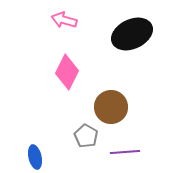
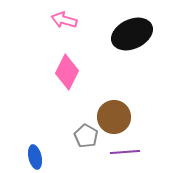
brown circle: moved 3 px right, 10 px down
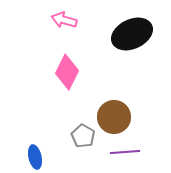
gray pentagon: moved 3 px left
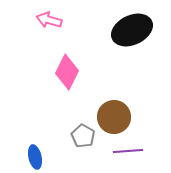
pink arrow: moved 15 px left
black ellipse: moved 4 px up
purple line: moved 3 px right, 1 px up
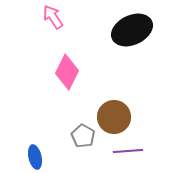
pink arrow: moved 4 px right, 3 px up; rotated 40 degrees clockwise
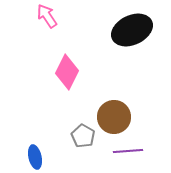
pink arrow: moved 6 px left, 1 px up
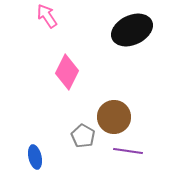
purple line: rotated 12 degrees clockwise
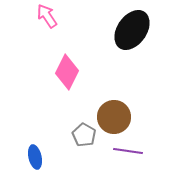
black ellipse: rotated 30 degrees counterclockwise
gray pentagon: moved 1 px right, 1 px up
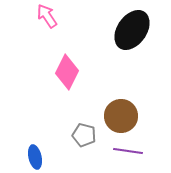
brown circle: moved 7 px right, 1 px up
gray pentagon: rotated 15 degrees counterclockwise
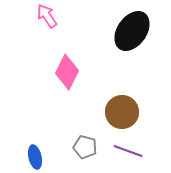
black ellipse: moved 1 px down
brown circle: moved 1 px right, 4 px up
gray pentagon: moved 1 px right, 12 px down
purple line: rotated 12 degrees clockwise
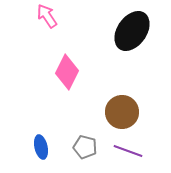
blue ellipse: moved 6 px right, 10 px up
